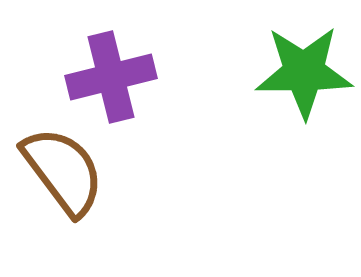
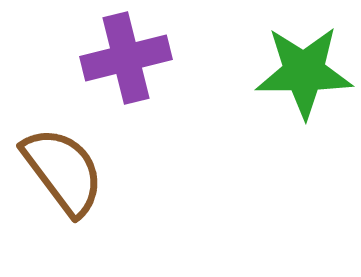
purple cross: moved 15 px right, 19 px up
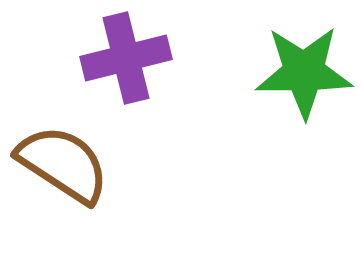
brown semicircle: moved 7 px up; rotated 20 degrees counterclockwise
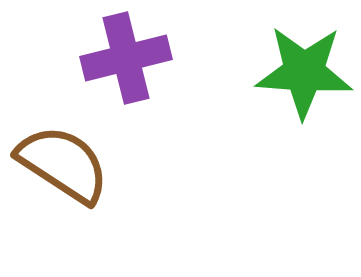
green star: rotated 4 degrees clockwise
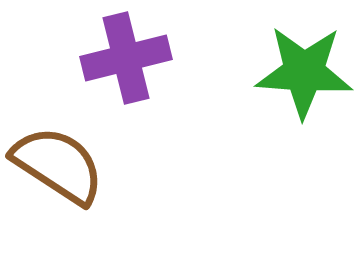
brown semicircle: moved 5 px left, 1 px down
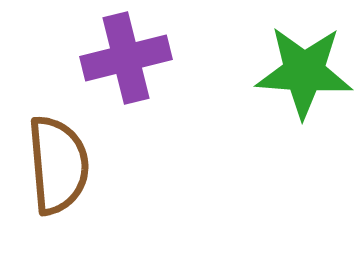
brown semicircle: rotated 52 degrees clockwise
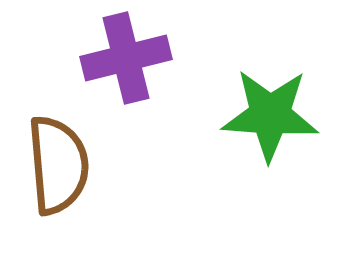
green star: moved 34 px left, 43 px down
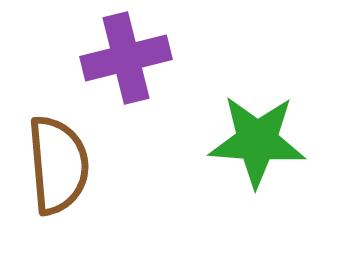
green star: moved 13 px left, 26 px down
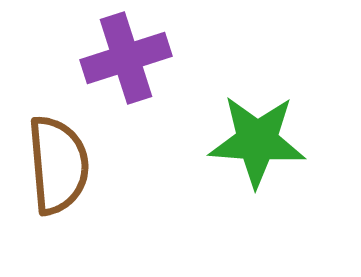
purple cross: rotated 4 degrees counterclockwise
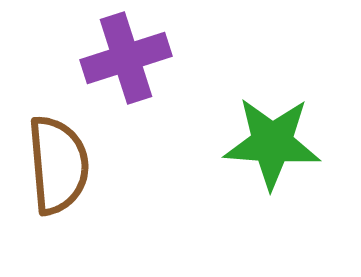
green star: moved 15 px right, 2 px down
